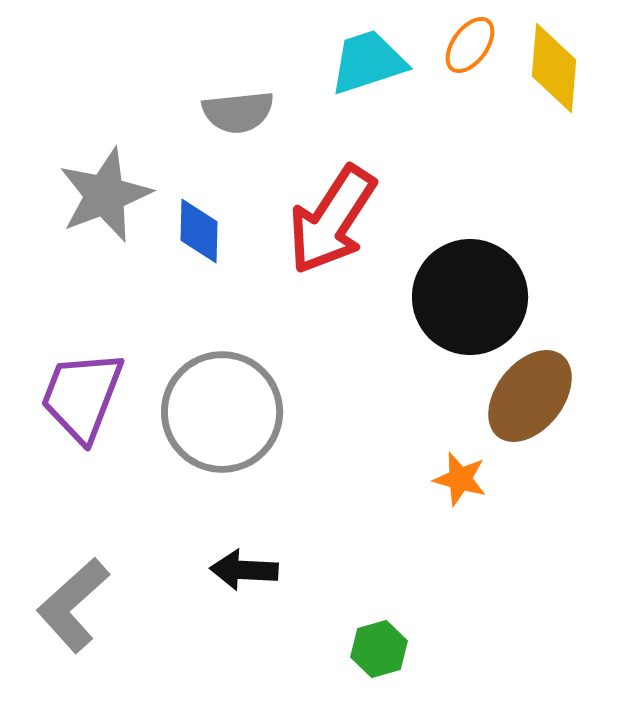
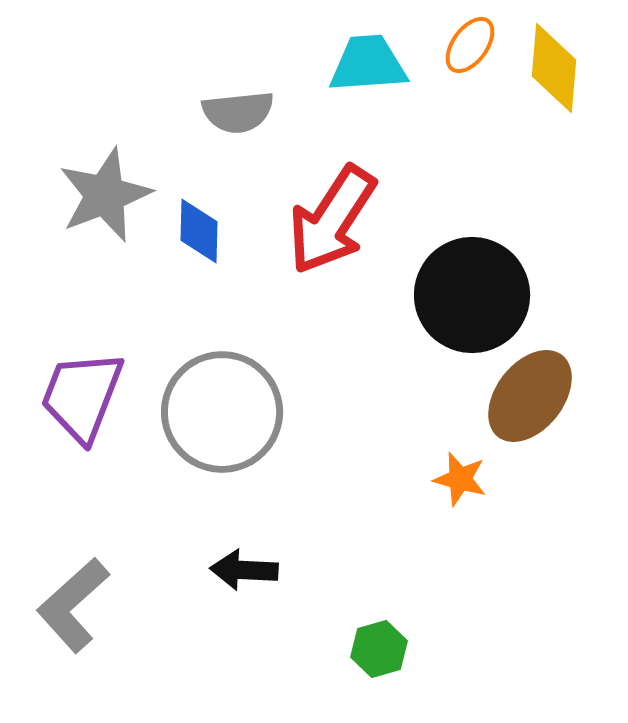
cyan trapezoid: moved 2 px down; rotated 14 degrees clockwise
black circle: moved 2 px right, 2 px up
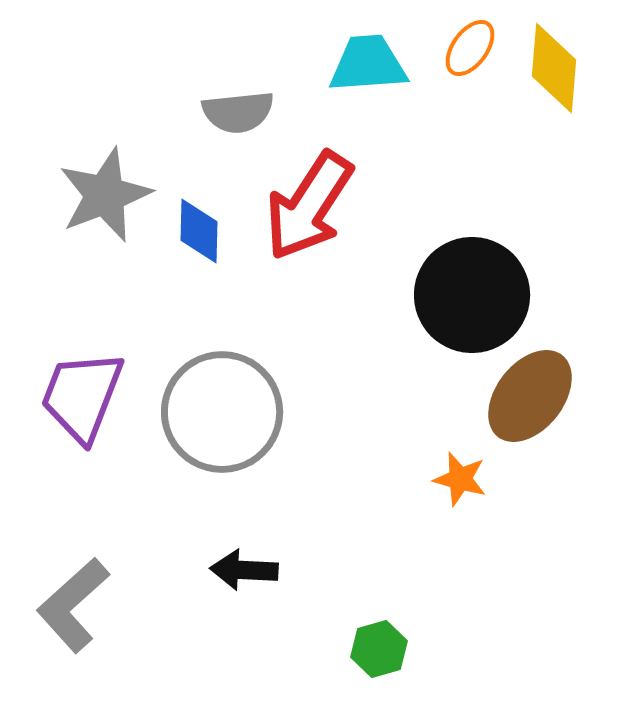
orange ellipse: moved 3 px down
red arrow: moved 23 px left, 14 px up
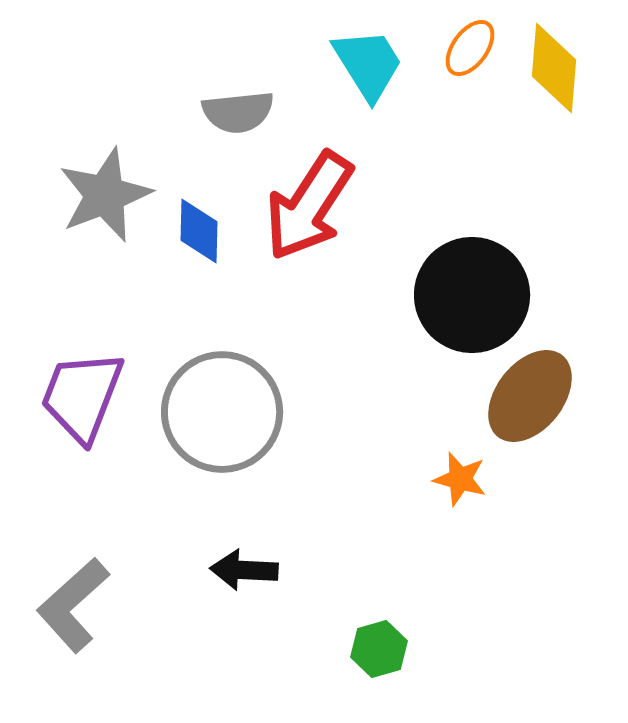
cyan trapezoid: rotated 62 degrees clockwise
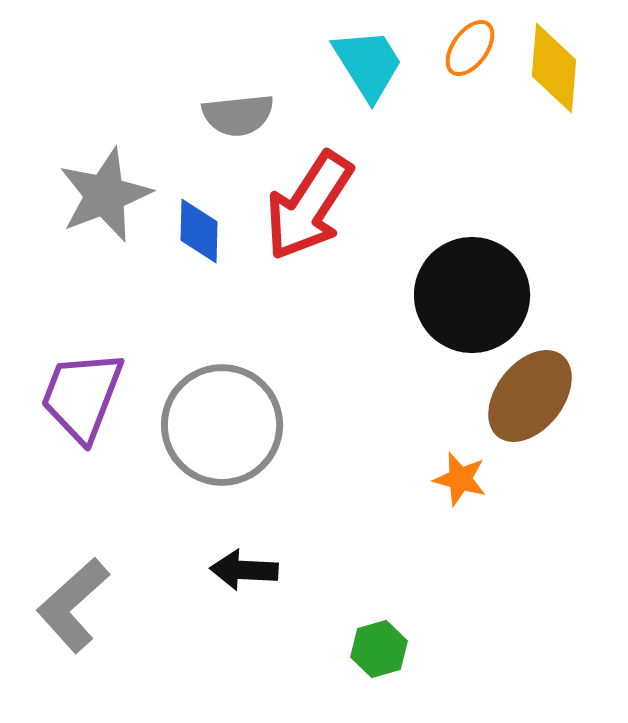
gray semicircle: moved 3 px down
gray circle: moved 13 px down
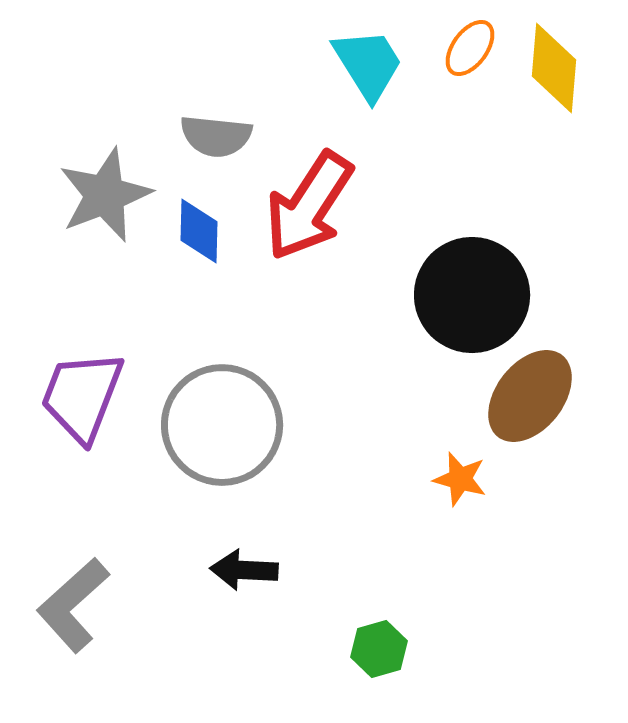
gray semicircle: moved 22 px left, 21 px down; rotated 12 degrees clockwise
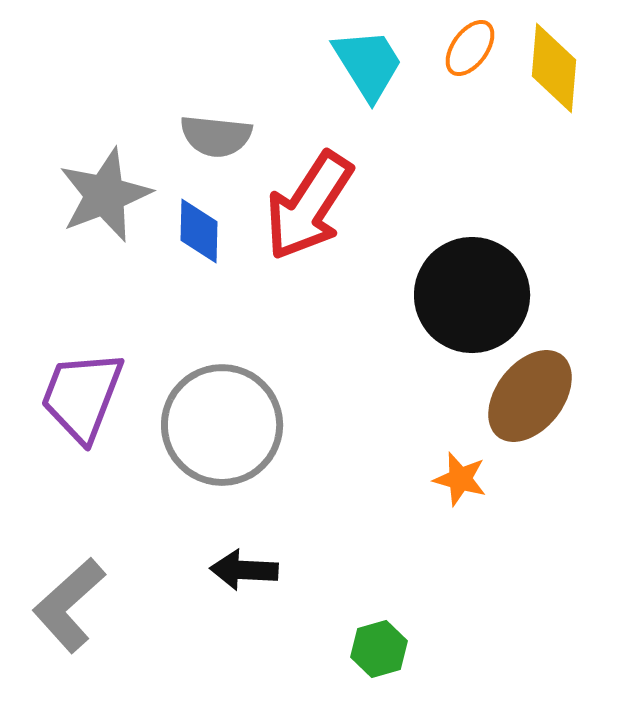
gray L-shape: moved 4 px left
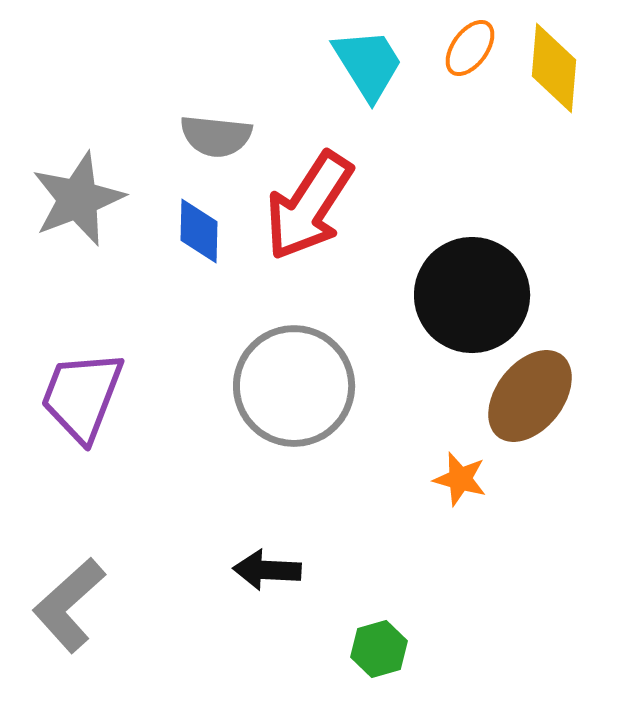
gray star: moved 27 px left, 4 px down
gray circle: moved 72 px right, 39 px up
black arrow: moved 23 px right
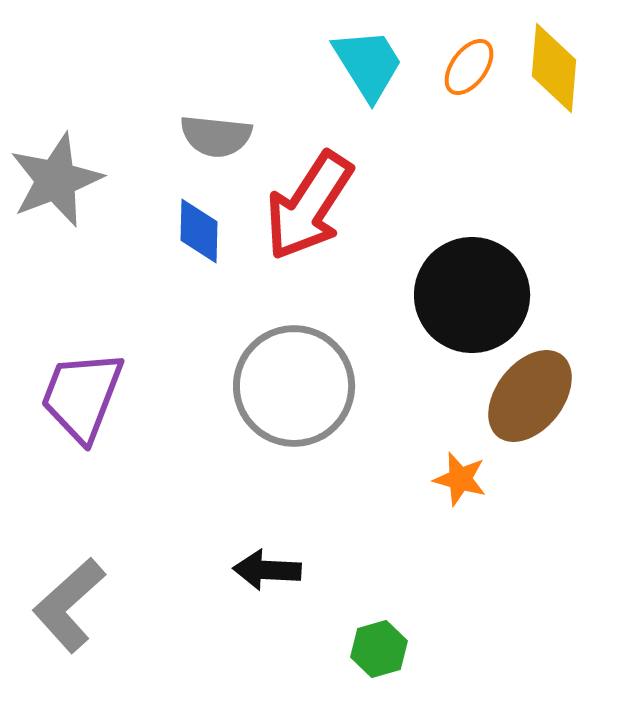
orange ellipse: moved 1 px left, 19 px down
gray star: moved 22 px left, 19 px up
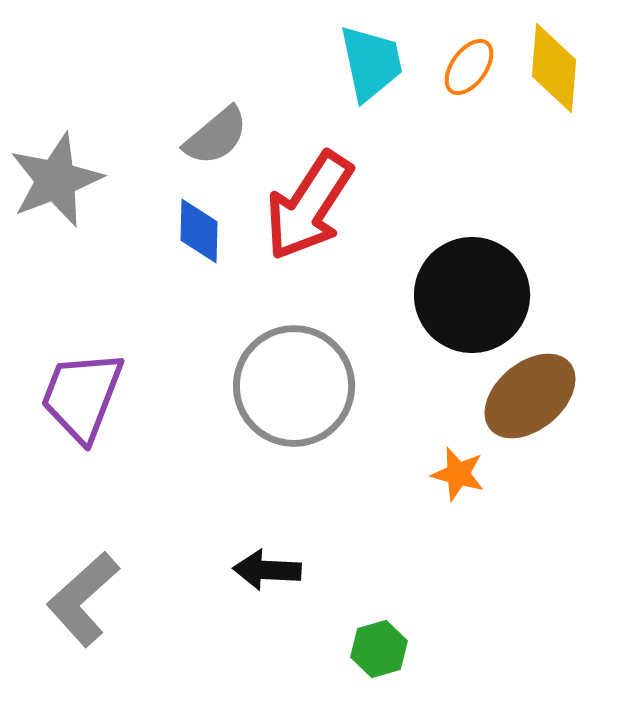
cyan trapezoid: moved 3 px right, 1 px up; rotated 20 degrees clockwise
gray semicircle: rotated 46 degrees counterclockwise
brown ellipse: rotated 12 degrees clockwise
orange star: moved 2 px left, 5 px up
gray L-shape: moved 14 px right, 6 px up
